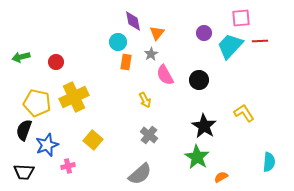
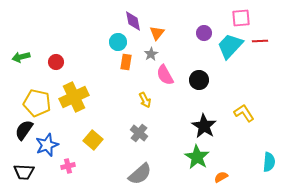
black semicircle: rotated 15 degrees clockwise
gray cross: moved 10 px left, 2 px up
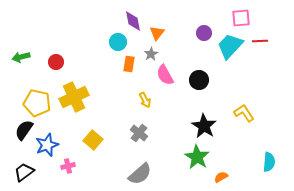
orange rectangle: moved 3 px right, 2 px down
black trapezoid: rotated 140 degrees clockwise
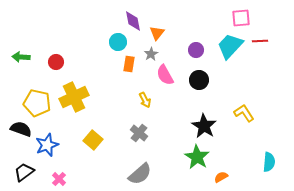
purple circle: moved 8 px left, 17 px down
green arrow: rotated 18 degrees clockwise
black semicircle: moved 3 px left, 1 px up; rotated 75 degrees clockwise
pink cross: moved 9 px left, 13 px down; rotated 32 degrees counterclockwise
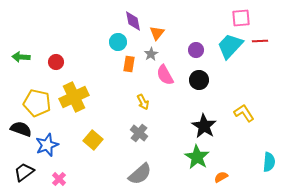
yellow arrow: moved 2 px left, 2 px down
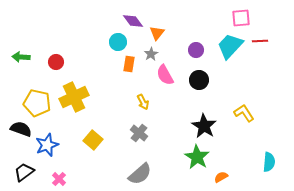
purple diamond: rotated 25 degrees counterclockwise
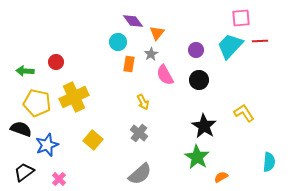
green arrow: moved 4 px right, 14 px down
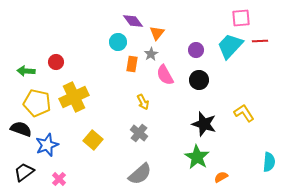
orange rectangle: moved 3 px right
green arrow: moved 1 px right
black star: moved 2 px up; rotated 15 degrees counterclockwise
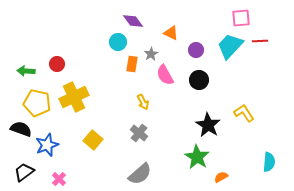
orange triangle: moved 14 px right; rotated 42 degrees counterclockwise
red circle: moved 1 px right, 2 px down
black star: moved 4 px right, 1 px down; rotated 15 degrees clockwise
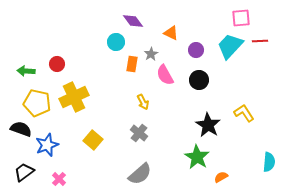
cyan circle: moved 2 px left
